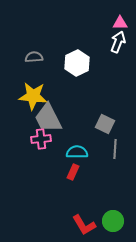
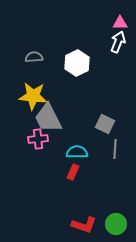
pink cross: moved 3 px left
green circle: moved 3 px right, 3 px down
red L-shape: rotated 40 degrees counterclockwise
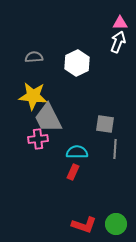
gray square: rotated 18 degrees counterclockwise
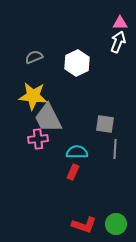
gray semicircle: rotated 18 degrees counterclockwise
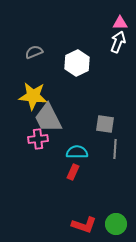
gray semicircle: moved 5 px up
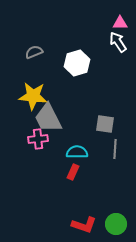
white arrow: rotated 55 degrees counterclockwise
white hexagon: rotated 10 degrees clockwise
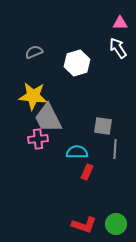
white arrow: moved 6 px down
gray square: moved 2 px left, 2 px down
red rectangle: moved 14 px right
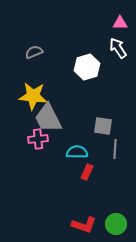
white hexagon: moved 10 px right, 4 px down
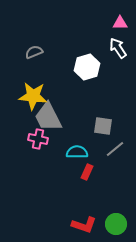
gray trapezoid: moved 1 px up
pink cross: rotated 18 degrees clockwise
gray line: rotated 48 degrees clockwise
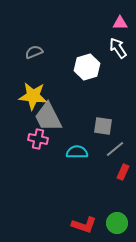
red rectangle: moved 36 px right
green circle: moved 1 px right, 1 px up
